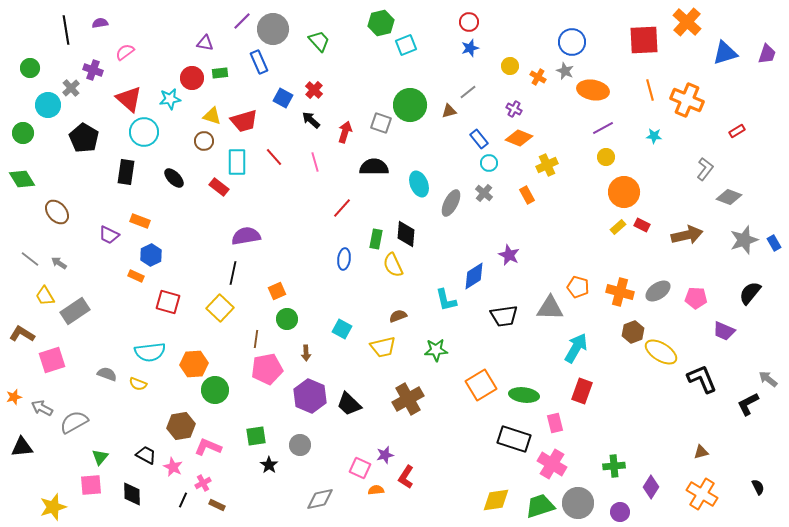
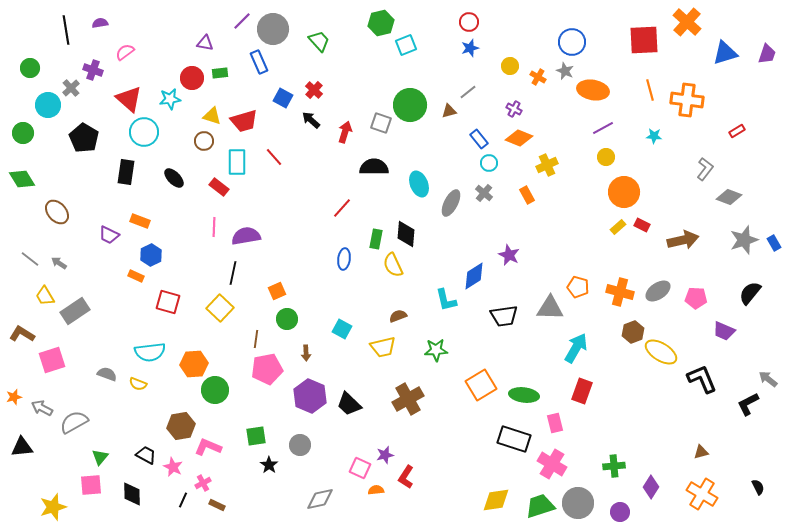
orange cross at (687, 100): rotated 16 degrees counterclockwise
pink line at (315, 162): moved 101 px left, 65 px down; rotated 18 degrees clockwise
brown arrow at (687, 235): moved 4 px left, 5 px down
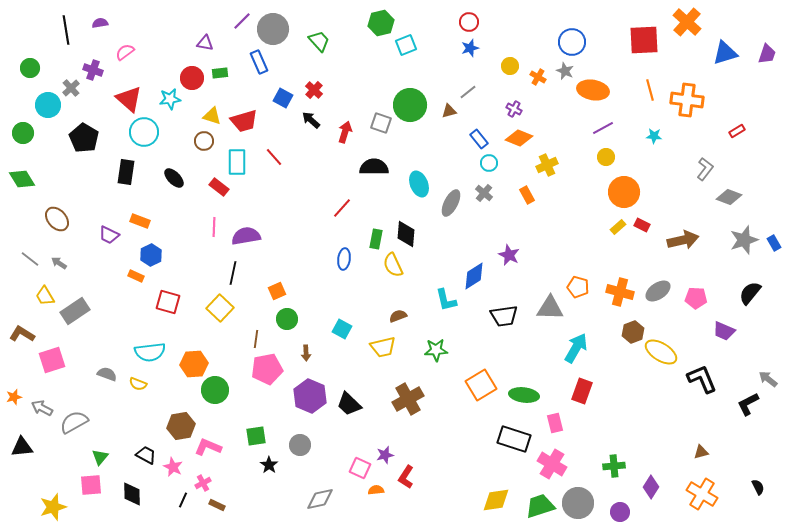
brown ellipse at (57, 212): moved 7 px down
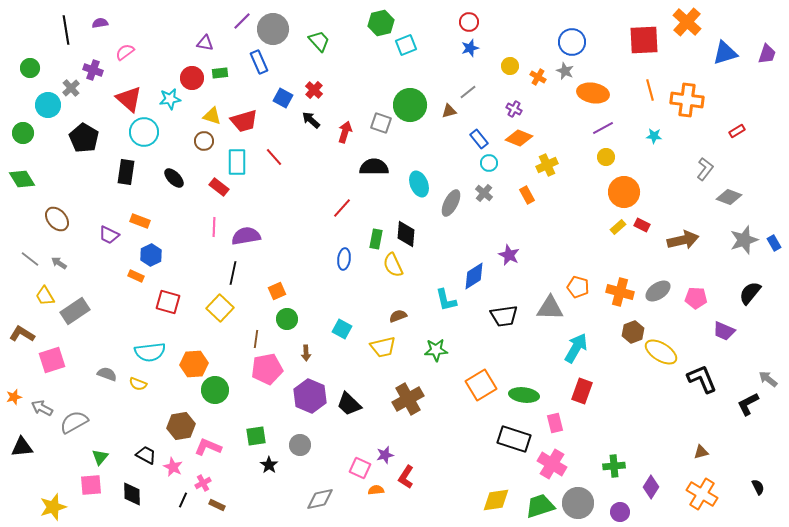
orange ellipse at (593, 90): moved 3 px down
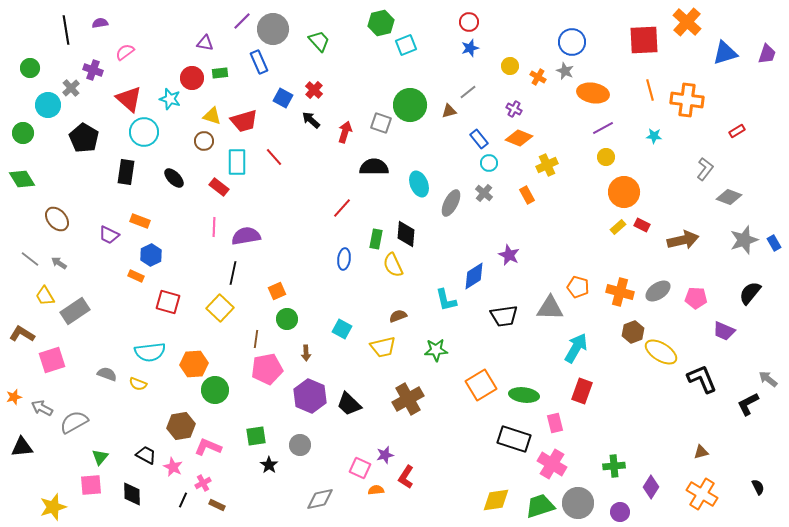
cyan star at (170, 99): rotated 25 degrees clockwise
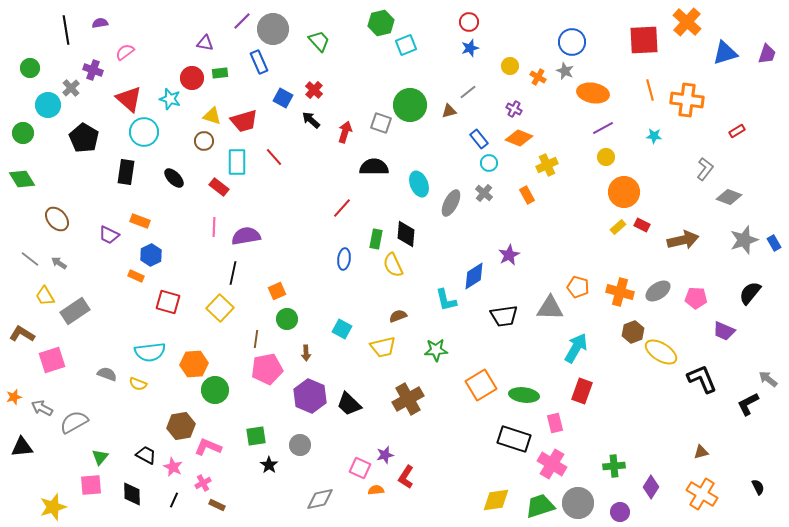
purple star at (509, 255): rotated 20 degrees clockwise
black line at (183, 500): moved 9 px left
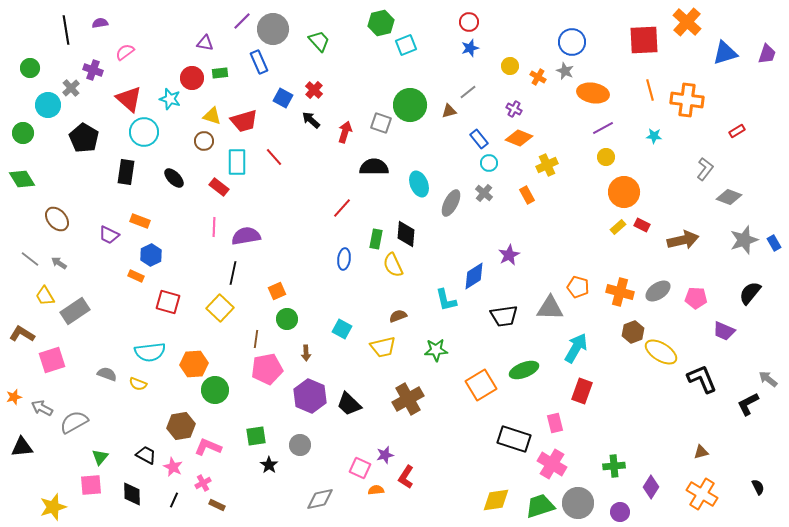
green ellipse at (524, 395): moved 25 px up; rotated 28 degrees counterclockwise
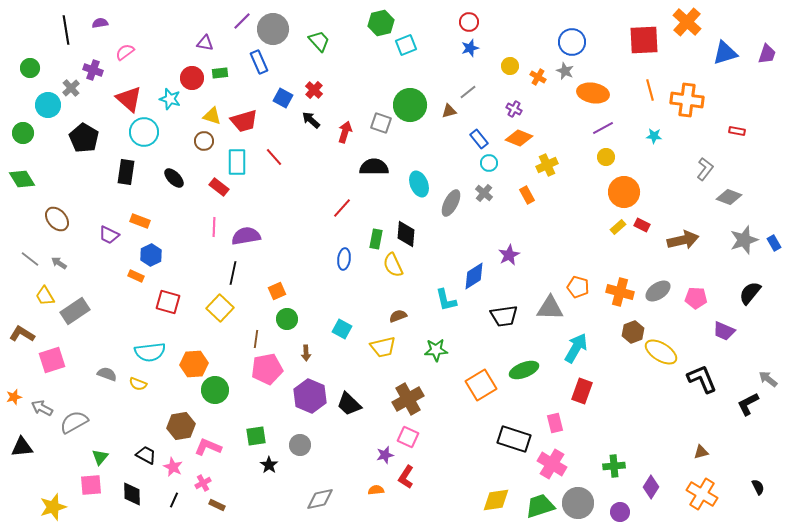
red rectangle at (737, 131): rotated 42 degrees clockwise
pink square at (360, 468): moved 48 px right, 31 px up
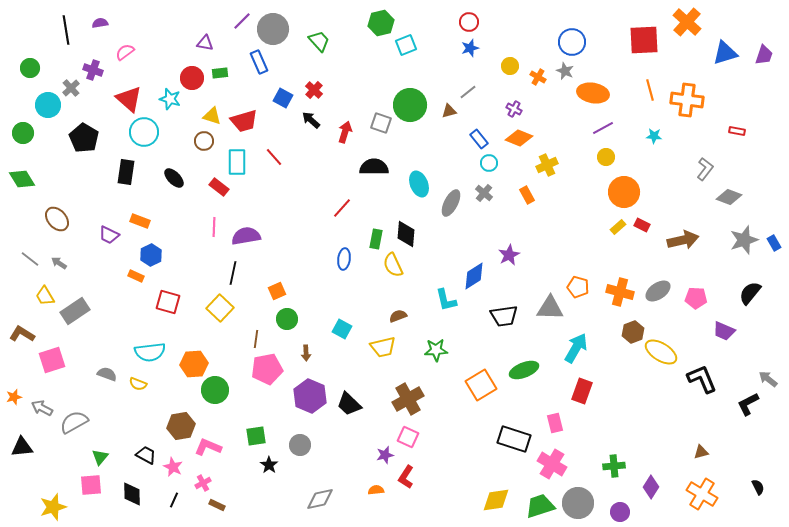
purple trapezoid at (767, 54): moved 3 px left, 1 px down
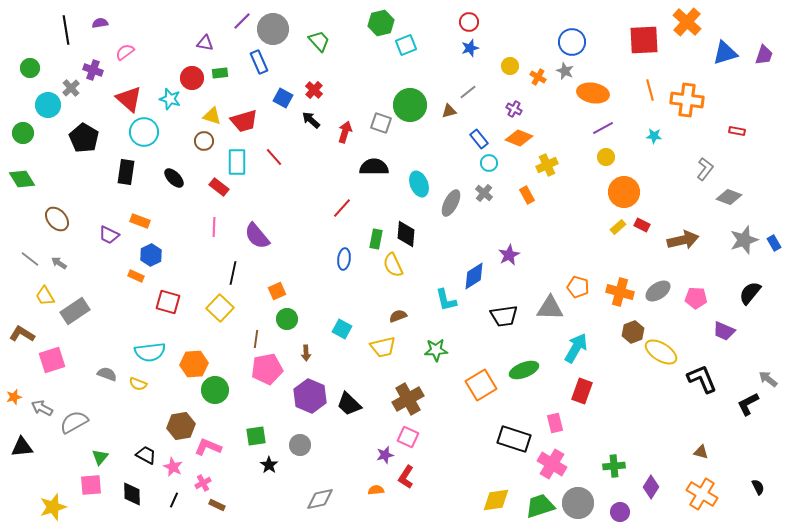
purple semicircle at (246, 236): moved 11 px right; rotated 120 degrees counterclockwise
brown triangle at (701, 452): rotated 28 degrees clockwise
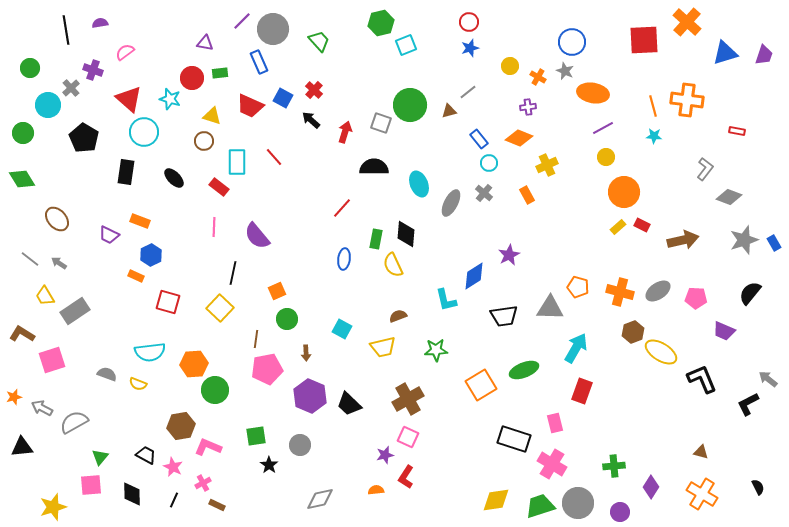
orange line at (650, 90): moved 3 px right, 16 px down
purple cross at (514, 109): moved 14 px right, 2 px up; rotated 35 degrees counterclockwise
red trapezoid at (244, 121): moved 6 px right, 15 px up; rotated 40 degrees clockwise
